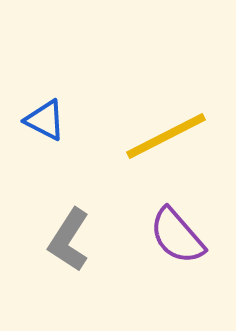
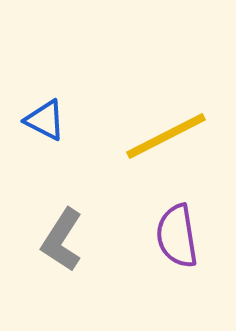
purple semicircle: rotated 32 degrees clockwise
gray L-shape: moved 7 px left
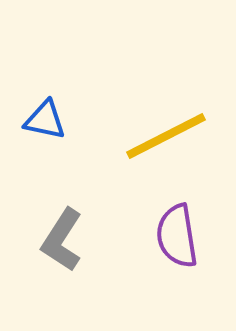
blue triangle: rotated 15 degrees counterclockwise
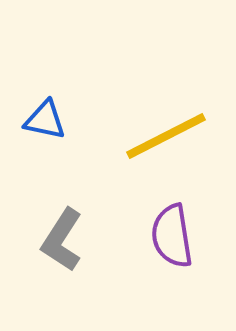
purple semicircle: moved 5 px left
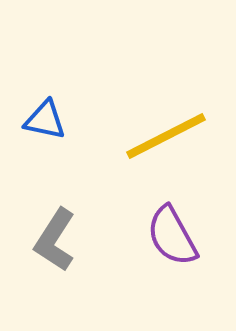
purple semicircle: rotated 20 degrees counterclockwise
gray L-shape: moved 7 px left
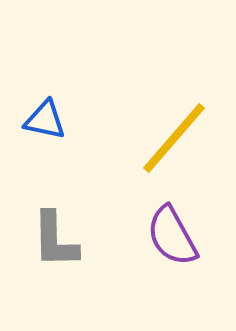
yellow line: moved 8 px right, 2 px down; rotated 22 degrees counterclockwise
gray L-shape: rotated 34 degrees counterclockwise
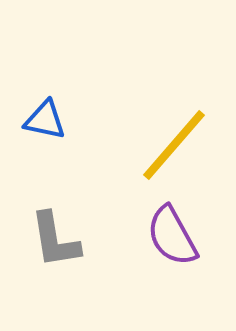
yellow line: moved 7 px down
gray L-shape: rotated 8 degrees counterclockwise
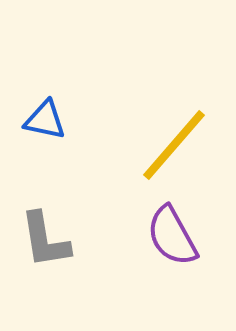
gray L-shape: moved 10 px left
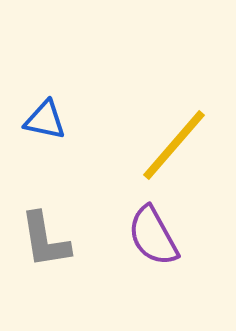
purple semicircle: moved 19 px left
